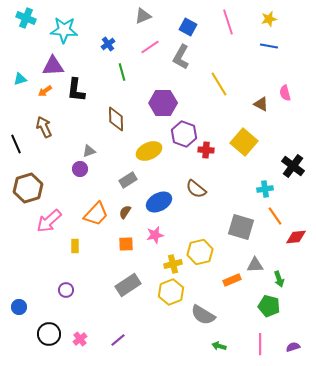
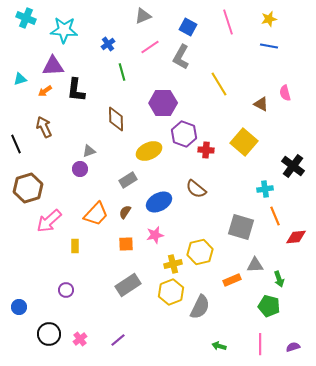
orange line at (275, 216): rotated 12 degrees clockwise
gray semicircle at (203, 315): moved 3 px left, 8 px up; rotated 95 degrees counterclockwise
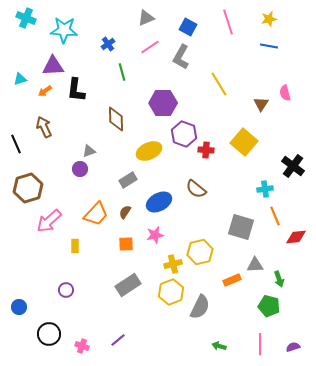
gray triangle at (143, 16): moved 3 px right, 2 px down
brown triangle at (261, 104): rotated 35 degrees clockwise
pink cross at (80, 339): moved 2 px right, 7 px down; rotated 32 degrees counterclockwise
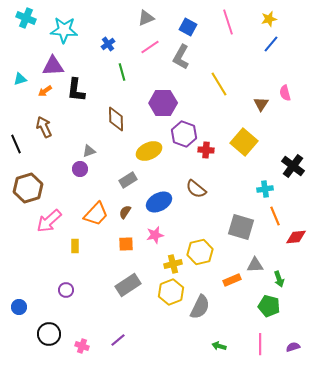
blue line at (269, 46): moved 2 px right, 2 px up; rotated 60 degrees counterclockwise
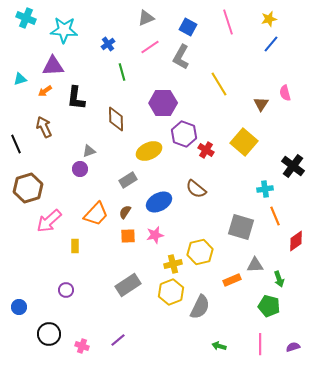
black L-shape at (76, 90): moved 8 px down
red cross at (206, 150): rotated 28 degrees clockwise
red diamond at (296, 237): moved 4 px down; rotated 30 degrees counterclockwise
orange square at (126, 244): moved 2 px right, 8 px up
